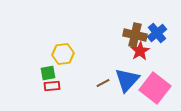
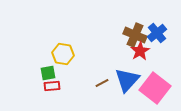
brown cross: rotated 10 degrees clockwise
yellow hexagon: rotated 15 degrees clockwise
brown line: moved 1 px left
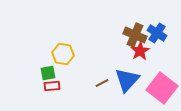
blue cross: rotated 18 degrees counterclockwise
pink square: moved 7 px right
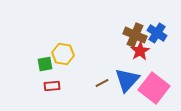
green square: moved 3 px left, 9 px up
pink square: moved 8 px left
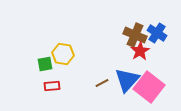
pink square: moved 5 px left, 1 px up
